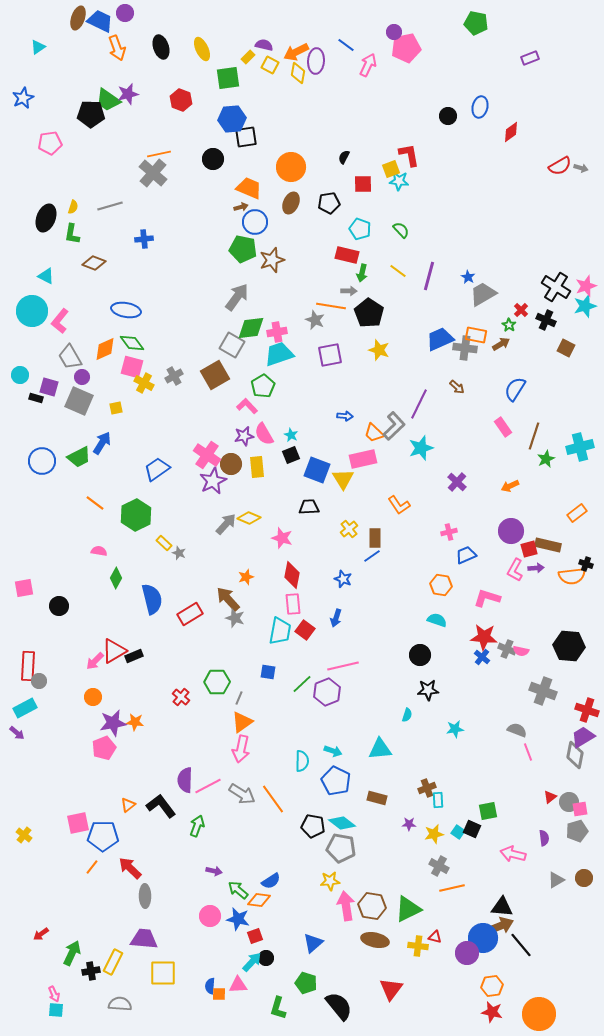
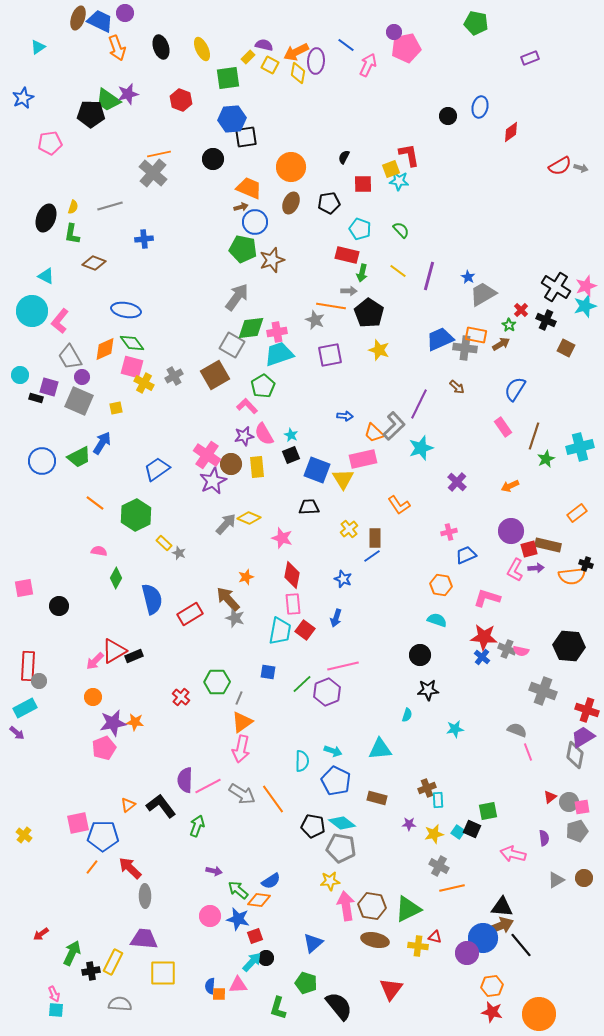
pink square at (580, 809): moved 2 px right, 2 px up
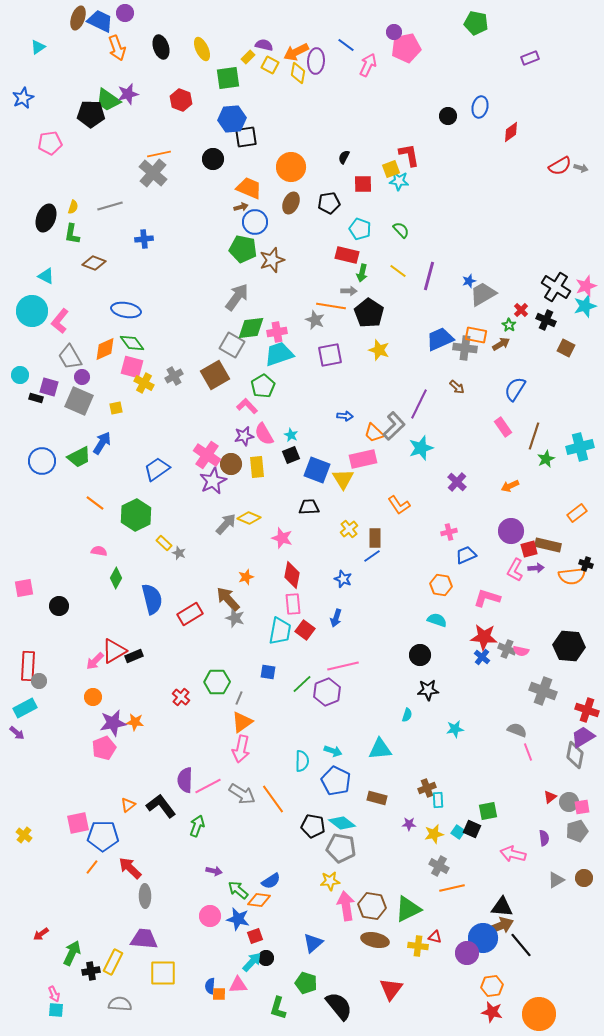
blue star at (468, 277): moved 1 px right, 4 px down; rotated 24 degrees clockwise
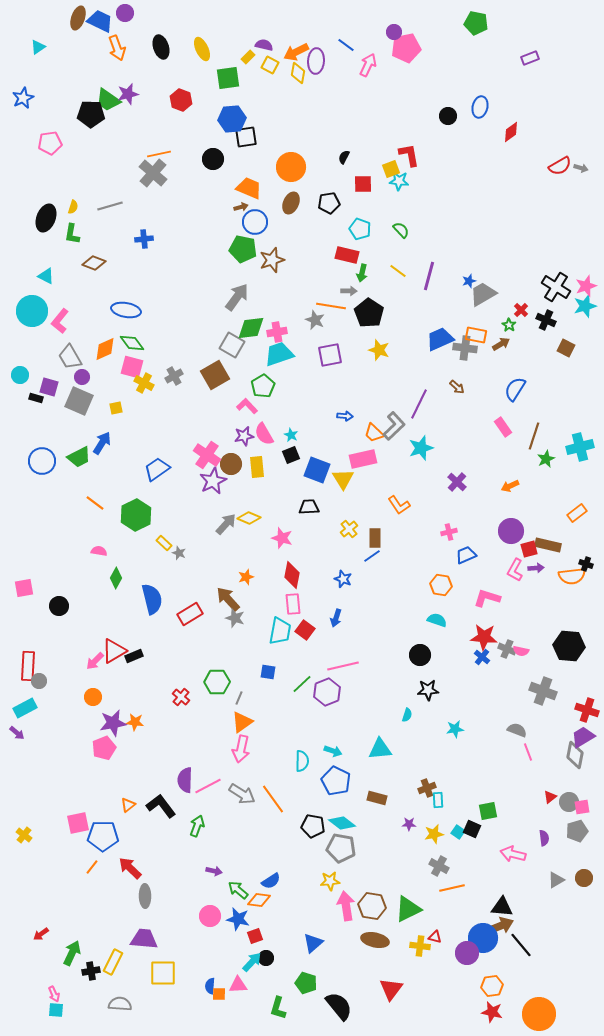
yellow cross at (418, 946): moved 2 px right
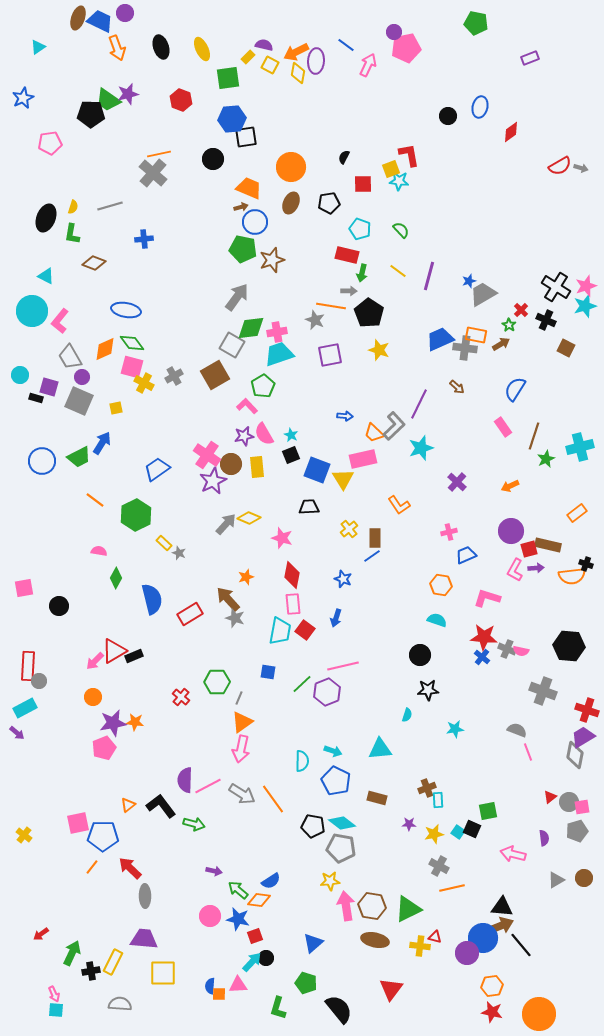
orange line at (95, 503): moved 3 px up
green arrow at (197, 826): moved 3 px left, 2 px up; rotated 85 degrees clockwise
black semicircle at (339, 1006): moved 3 px down
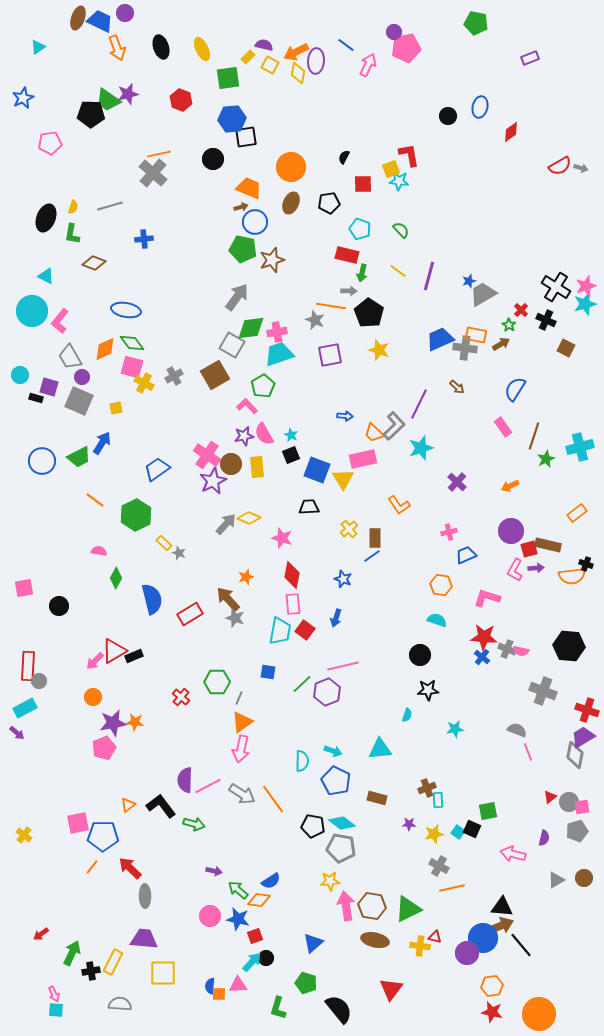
cyan star at (585, 306): moved 2 px up
purple semicircle at (544, 838): rotated 21 degrees clockwise
